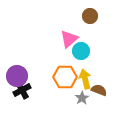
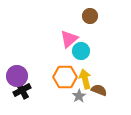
gray star: moved 3 px left, 2 px up
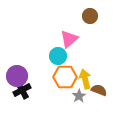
cyan circle: moved 23 px left, 5 px down
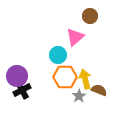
pink triangle: moved 6 px right, 2 px up
cyan circle: moved 1 px up
